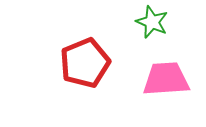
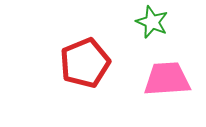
pink trapezoid: moved 1 px right
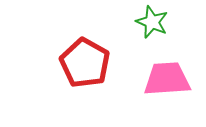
red pentagon: rotated 21 degrees counterclockwise
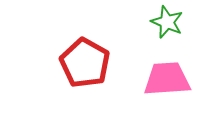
green star: moved 15 px right
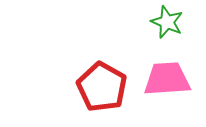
red pentagon: moved 17 px right, 24 px down
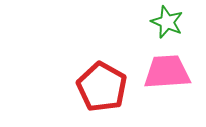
pink trapezoid: moved 7 px up
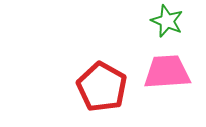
green star: moved 1 px up
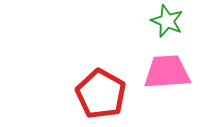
red pentagon: moved 1 px left, 7 px down
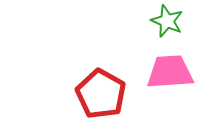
pink trapezoid: moved 3 px right
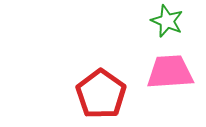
red pentagon: rotated 6 degrees clockwise
